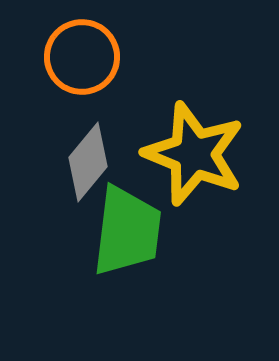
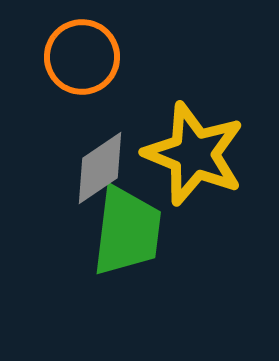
gray diamond: moved 12 px right, 6 px down; rotated 16 degrees clockwise
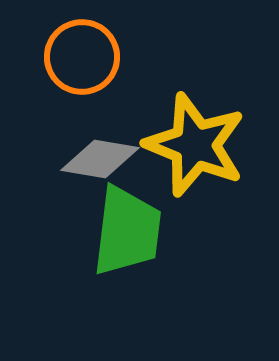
yellow star: moved 1 px right, 9 px up
gray diamond: moved 9 px up; rotated 44 degrees clockwise
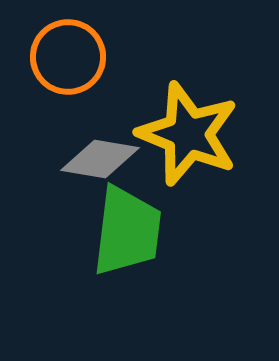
orange circle: moved 14 px left
yellow star: moved 7 px left, 11 px up
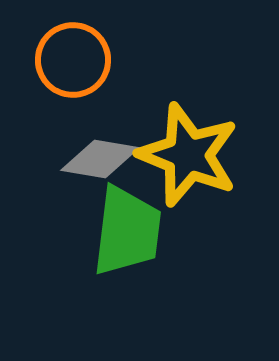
orange circle: moved 5 px right, 3 px down
yellow star: moved 21 px down
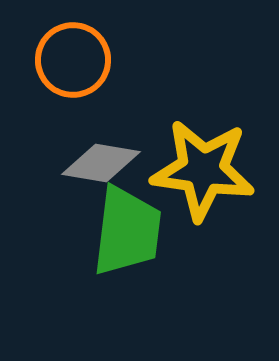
yellow star: moved 15 px right, 15 px down; rotated 14 degrees counterclockwise
gray diamond: moved 1 px right, 4 px down
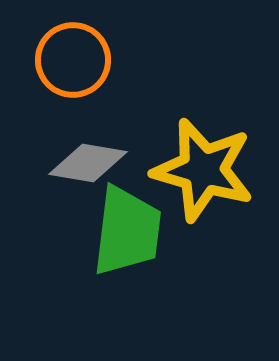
gray diamond: moved 13 px left
yellow star: rotated 8 degrees clockwise
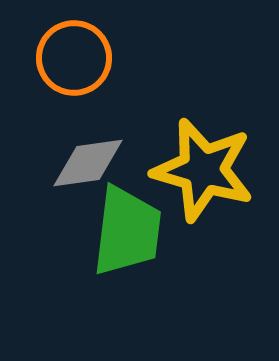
orange circle: moved 1 px right, 2 px up
gray diamond: rotated 18 degrees counterclockwise
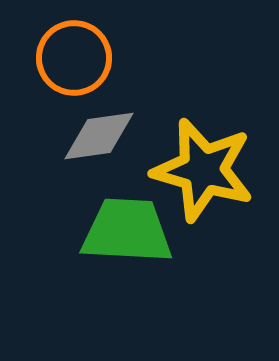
gray diamond: moved 11 px right, 27 px up
green trapezoid: rotated 94 degrees counterclockwise
